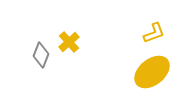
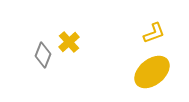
gray diamond: moved 2 px right
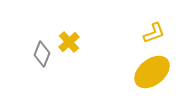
gray diamond: moved 1 px left, 1 px up
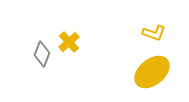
yellow L-shape: rotated 40 degrees clockwise
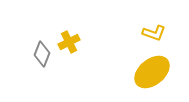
yellow cross: rotated 15 degrees clockwise
